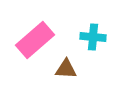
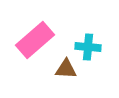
cyan cross: moved 5 px left, 10 px down
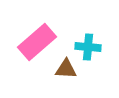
pink rectangle: moved 2 px right, 2 px down
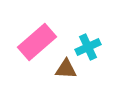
cyan cross: rotated 30 degrees counterclockwise
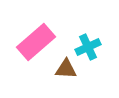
pink rectangle: moved 1 px left
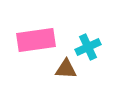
pink rectangle: moved 2 px up; rotated 33 degrees clockwise
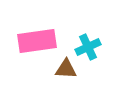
pink rectangle: moved 1 px right, 1 px down
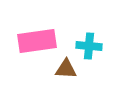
cyan cross: moved 1 px right, 1 px up; rotated 30 degrees clockwise
